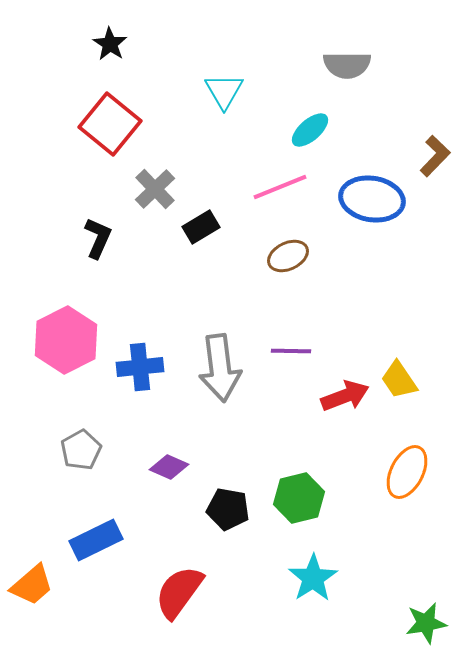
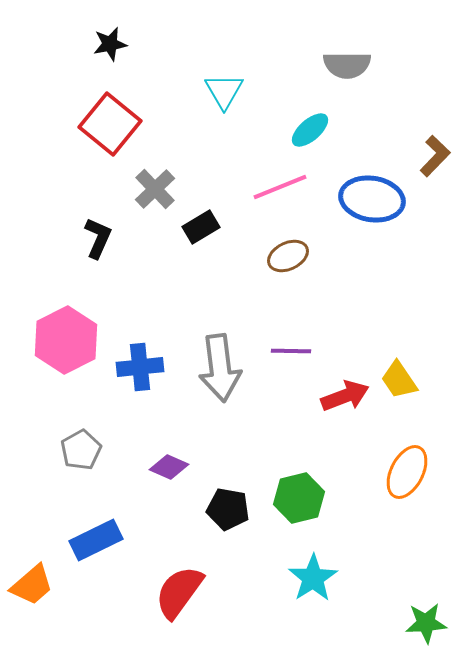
black star: rotated 28 degrees clockwise
green star: rotated 6 degrees clockwise
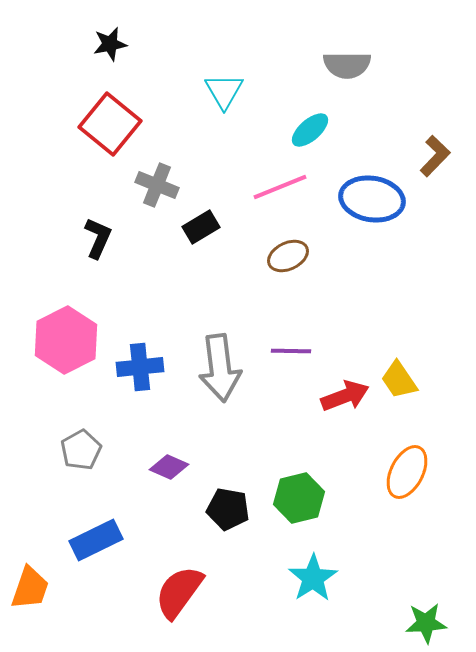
gray cross: moved 2 px right, 4 px up; rotated 24 degrees counterclockwise
orange trapezoid: moved 2 px left, 3 px down; rotated 30 degrees counterclockwise
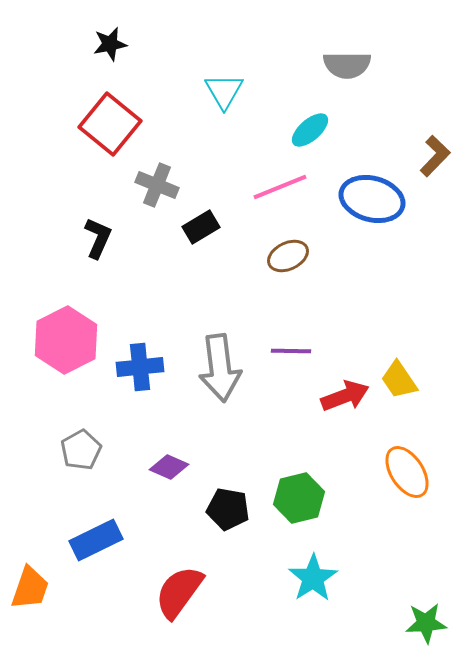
blue ellipse: rotated 6 degrees clockwise
orange ellipse: rotated 60 degrees counterclockwise
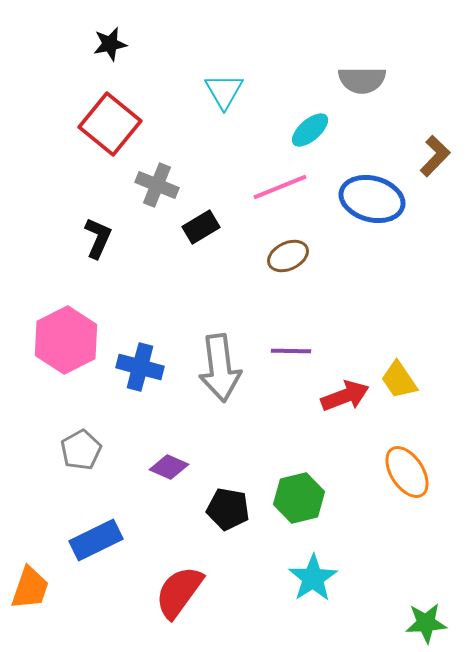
gray semicircle: moved 15 px right, 15 px down
blue cross: rotated 21 degrees clockwise
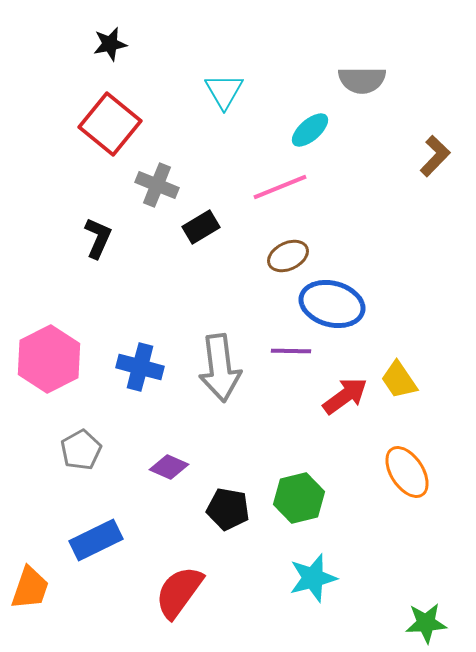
blue ellipse: moved 40 px left, 105 px down
pink hexagon: moved 17 px left, 19 px down
red arrow: rotated 15 degrees counterclockwise
cyan star: rotated 18 degrees clockwise
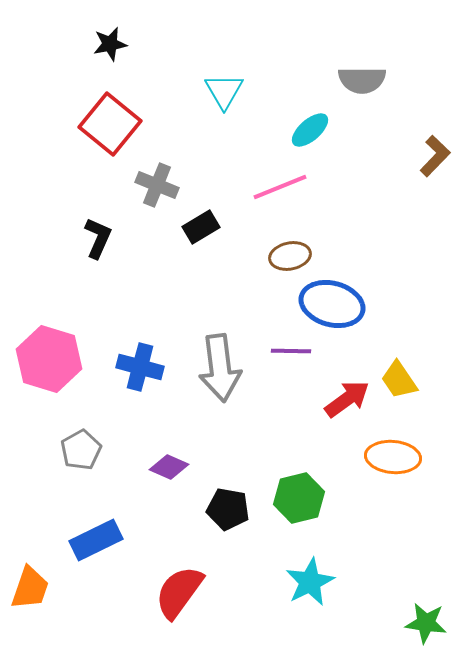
brown ellipse: moved 2 px right; rotated 15 degrees clockwise
pink hexagon: rotated 16 degrees counterclockwise
red arrow: moved 2 px right, 3 px down
orange ellipse: moved 14 px left, 15 px up; rotated 52 degrees counterclockwise
cyan star: moved 3 px left, 4 px down; rotated 12 degrees counterclockwise
green star: rotated 12 degrees clockwise
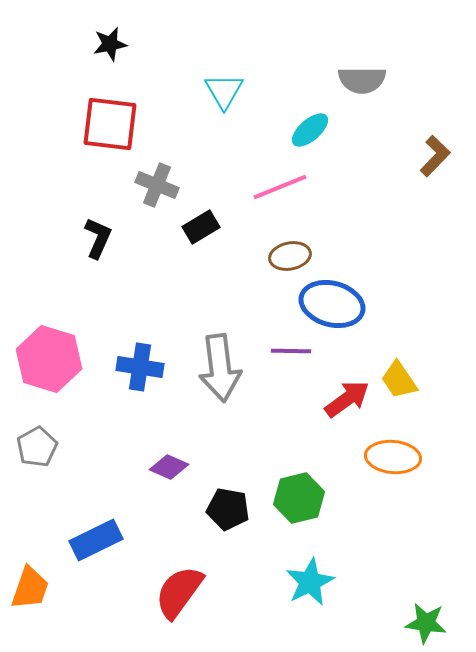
red square: rotated 32 degrees counterclockwise
blue cross: rotated 6 degrees counterclockwise
gray pentagon: moved 44 px left, 3 px up
